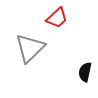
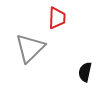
red trapezoid: rotated 45 degrees counterclockwise
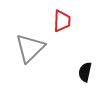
red trapezoid: moved 5 px right, 3 px down
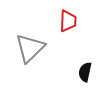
red trapezoid: moved 6 px right
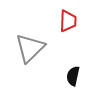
black semicircle: moved 12 px left, 4 px down
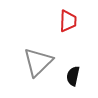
gray triangle: moved 8 px right, 14 px down
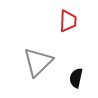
black semicircle: moved 3 px right, 2 px down
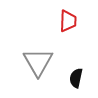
gray triangle: rotated 16 degrees counterclockwise
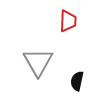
black semicircle: moved 1 px right, 3 px down
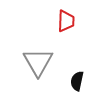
red trapezoid: moved 2 px left
